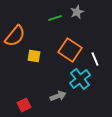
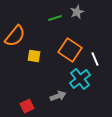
red square: moved 3 px right, 1 px down
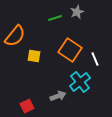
cyan cross: moved 3 px down
